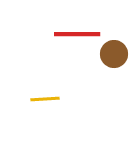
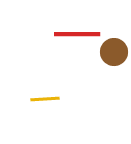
brown circle: moved 2 px up
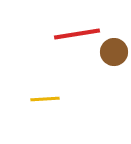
red line: rotated 9 degrees counterclockwise
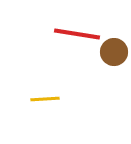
red line: rotated 18 degrees clockwise
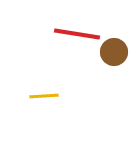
yellow line: moved 1 px left, 3 px up
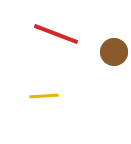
red line: moved 21 px left; rotated 12 degrees clockwise
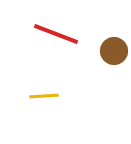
brown circle: moved 1 px up
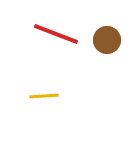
brown circle: moved 7 px left, 11 px up
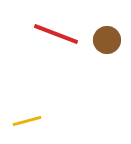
yellow line: moved 17 px left, 25 px down; rotated 12 degrees counterclockwise
